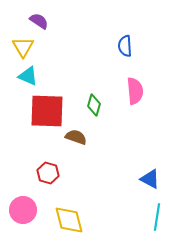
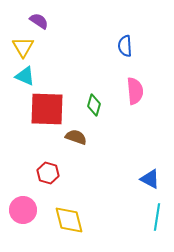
cyan triangle: moved 3 px left
red square: moved 2 px up
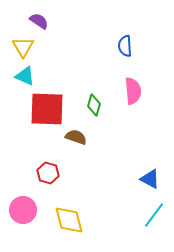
pink semicircle: moved 2 px left
cyan line: moved 3 px left, 2 px up; rotated 28 degrees clockwise
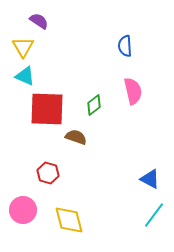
pink semicircle: rotated 8 degrees counterclockwise
green diamond: rotated 35 degrees clockwise
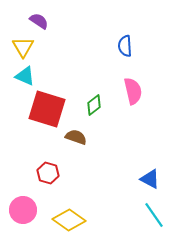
red square: rotated 15 degrees clockwise
cyan line: rotated 72 degrees counterclockwise
yellow diamond: rotated 40 degrees counterclockwise
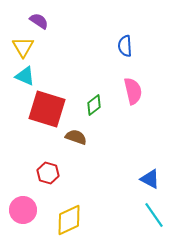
yellow diamond: rotated 60 degrees counterclockwise
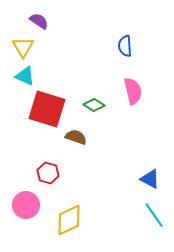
green diamond: rotated 70 degrees clockwise
pink circle: moved 3 px right, 5 px up
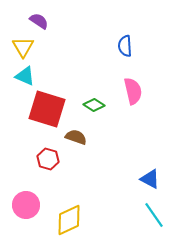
red hexagon: moved 14 px up
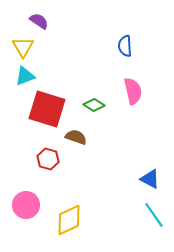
cyan triangle: rotated 45 degrees counterclockwise
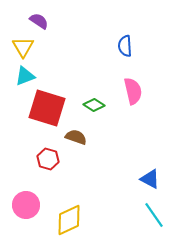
red square: moved 1 px up
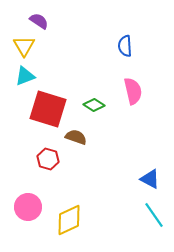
yellow triangle: moved 1 px right, 1 px up
red square: moved 1 px right, 1 px down
pink circle: moved 2 px right, 2 px down
